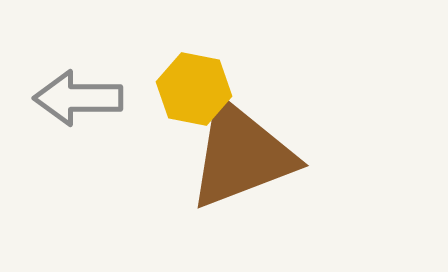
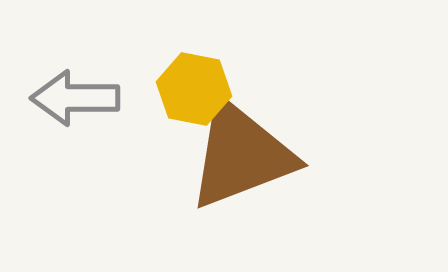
gray arrow: moved 3 px left
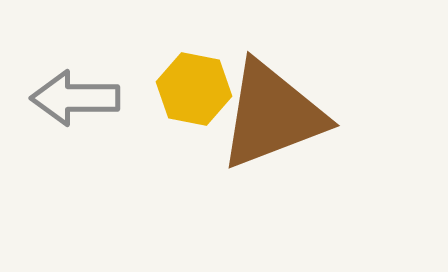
brown triangle: moved 31 px right, 40 px up
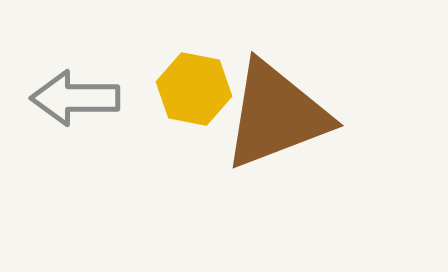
brown triangle: moved 4 px right
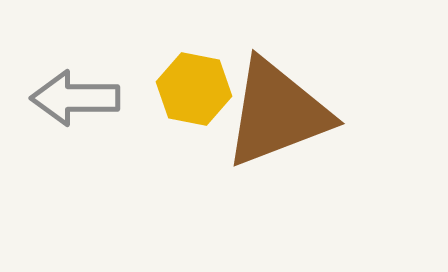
brown triangle: moved 1 px right, 2 px up
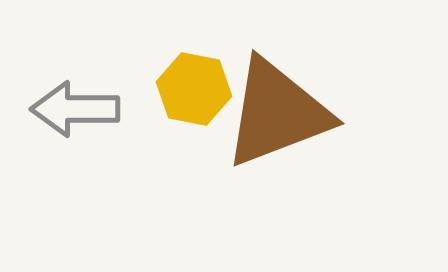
gray arrow: moved 11 px down
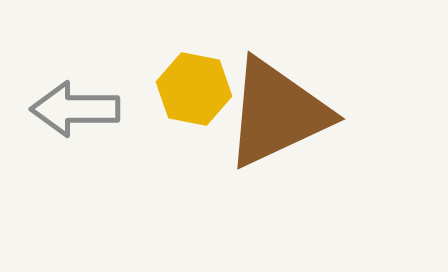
brown triangle: rotated 4 degrees counterclockwise
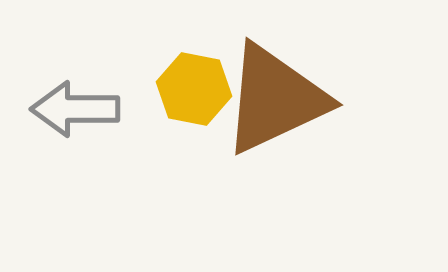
brown triangle: moved 2 px left, 14 px up
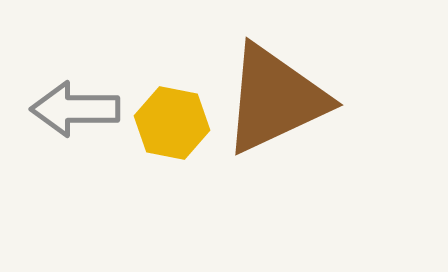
yellow hexagon: moved 22 px left, 34 px down
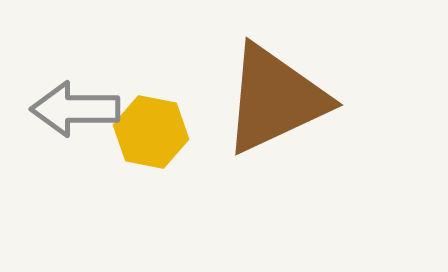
yellow hexagon: moved 21 px left, 9 px down
